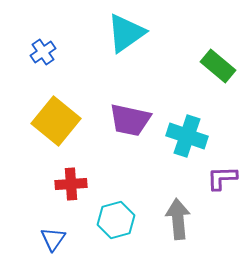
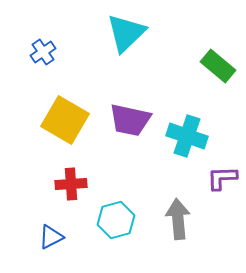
cyan triangle: rotated 9 degrees counterclockwise
yellow square: moved 9 px right, 1 px up; rotated 9 degrees counterclockwise
blue triangle: moved 2 px left, 2 px up; rotated 28 degrees clockwise
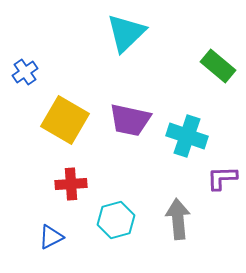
blue cross: moved 18 px left, 20 px down
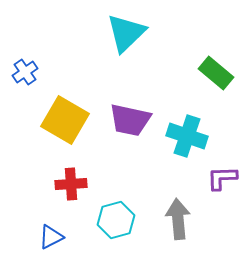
green rectangle: moved 2 px left, 7 px down
